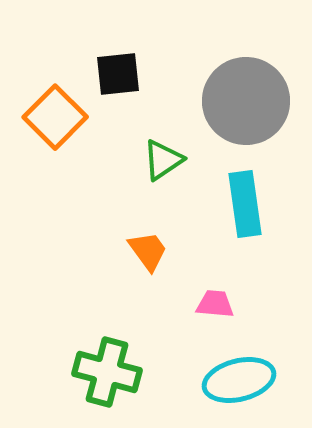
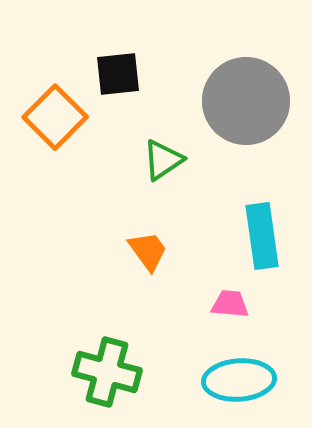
cyan rectangle: moved 17 px right, 32 px down
pink trapezoid: moved 15 px right
cyan ellipse: rotated 10 degrees clockwise
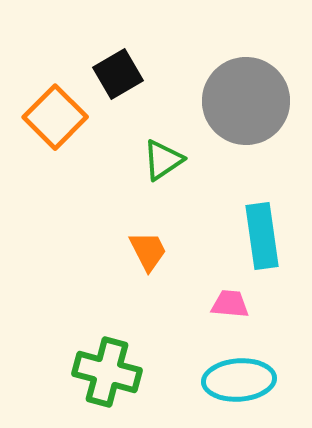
black square: rotated 24 degrees counterclockwise
orange trapezoid: rotated 9 degrees clockwise
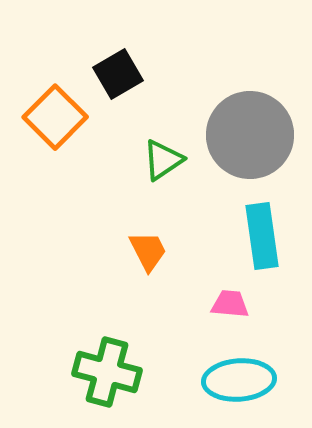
gray circle: moved 4 px right, 34 px down
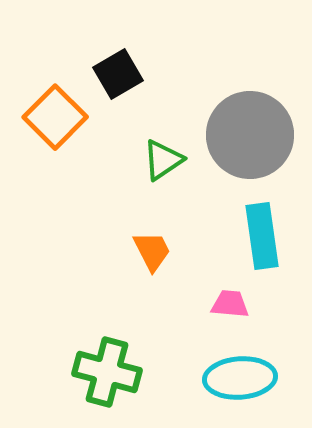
orange trapezoid: moved 4 px right
cyan ellipse: moved 1 px right, 2 px up
